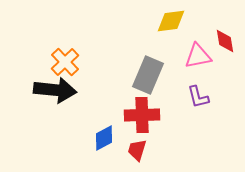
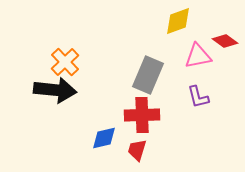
yellow diamond: moved 7 px right; rotated 12 degrees counterclockwise
red diamond: rotated 45 degrees counterclockwise
blue diamond: rotated 16 degrees clockwise
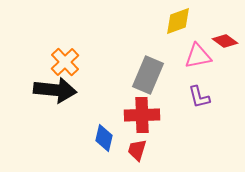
purple L-shape: moved 1 px right
blue diamond: rotated 64 degrees counterclockwise
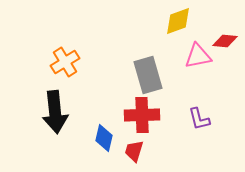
red diamond: rotated 30 degrees counterclockwise
orange cross: rotated 12 degrees clockwise
gray rectangle: rotated 39 degrees counterclockwise
black arrow: moved 22 px down; rotated 78 degrees clockwise
purple L-shape: moved 22 px down
red trapezoid: moved 3 px left, 1 px down
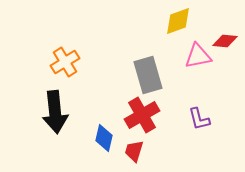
red cross: rotated 28 degrees counterclockwise
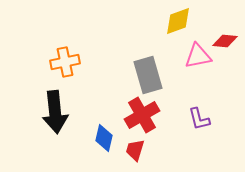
orange cross: rotated 20 degrees clockwise
red trapezoid: moved 1 px right, 1 px up
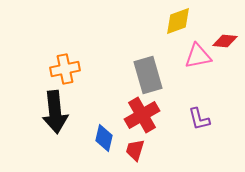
orange cross: moved 7 px down
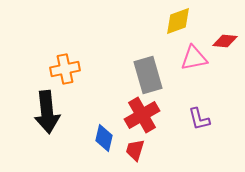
pink triangle: moved 4 px left, 2 px down
black arrow: moved 8 px left
